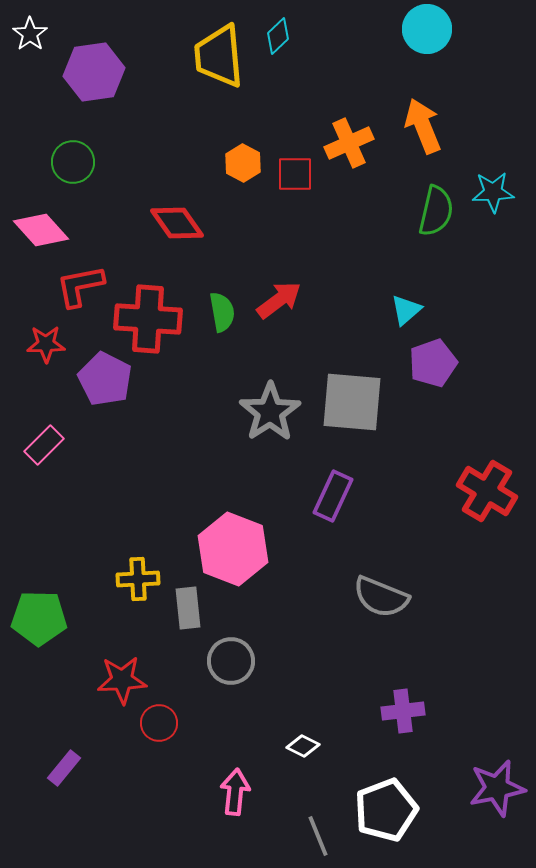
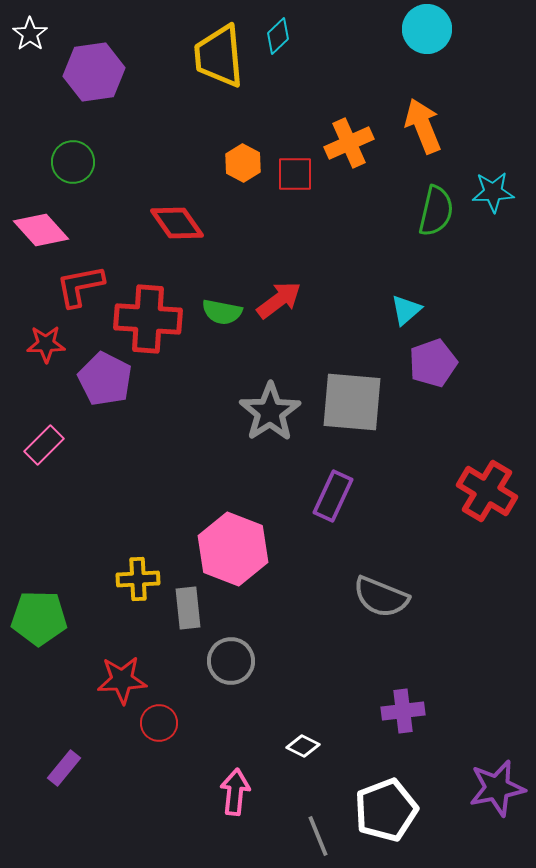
green semicircle at (222, 312): rotated 111 degrees clockwise
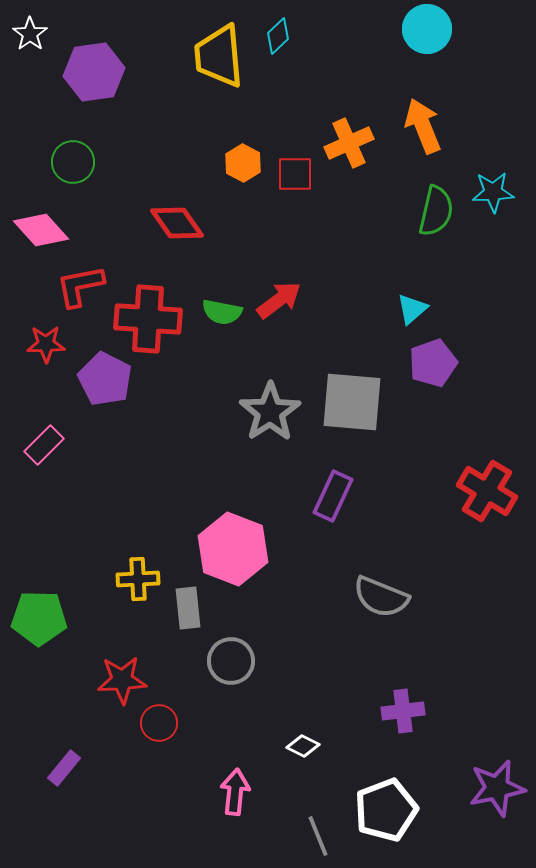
cyan triangle at (406, 310): moved 6 px right, 1 px up
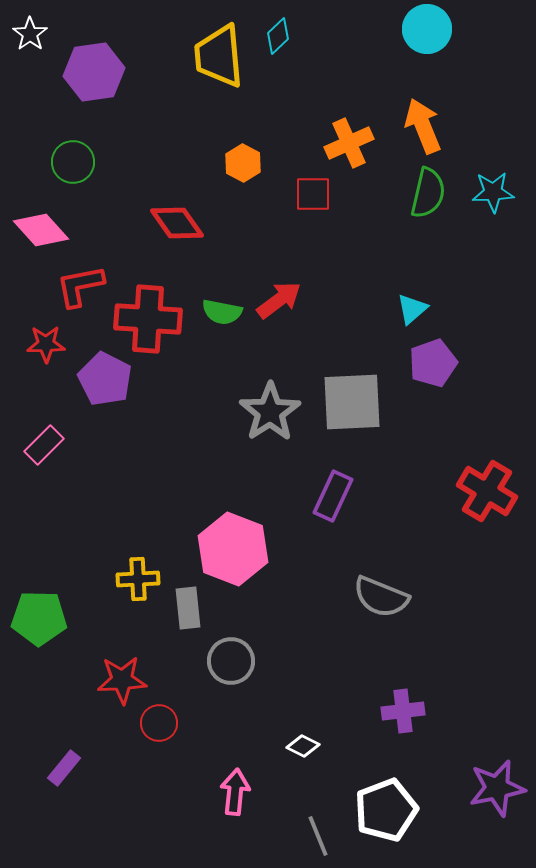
red square at (295, 174): moved 18 px right, 20 px down
green semicircle at (436, 211): moved 8 px left, 18 px up
gray square at (352, 402): rotated 8 degrees counterclockwise
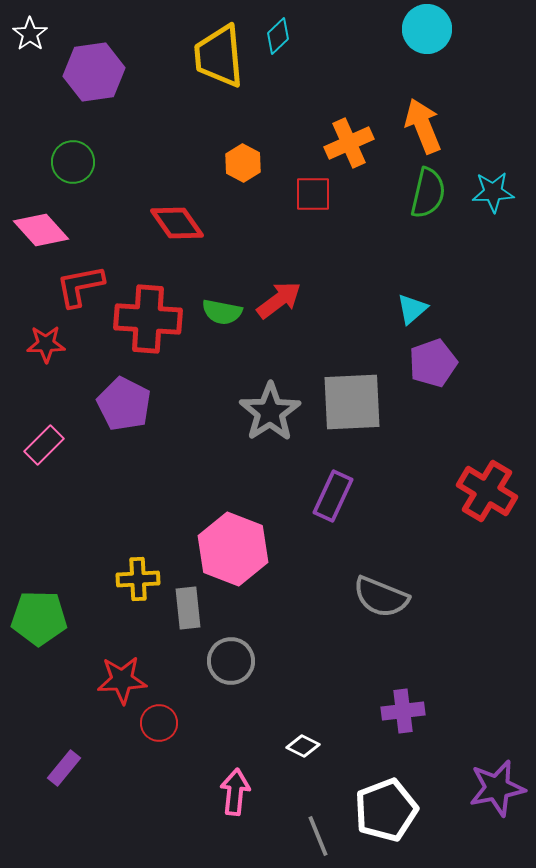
purple pentagon at (105, 379): moved 19 px right, 25 px down
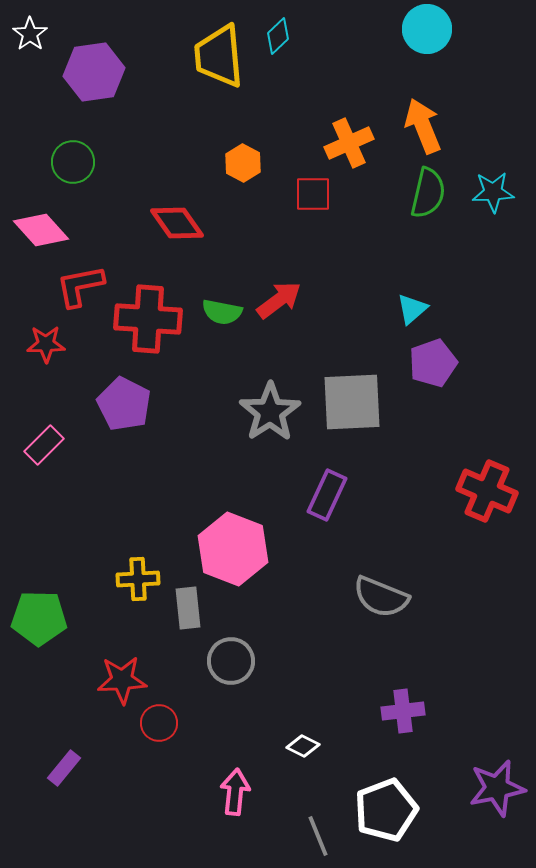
red cross at (487, 491): rotated 8 degrees counterclockwise
purple rectangle at (333, 496): moved 6 px left, 1 px up
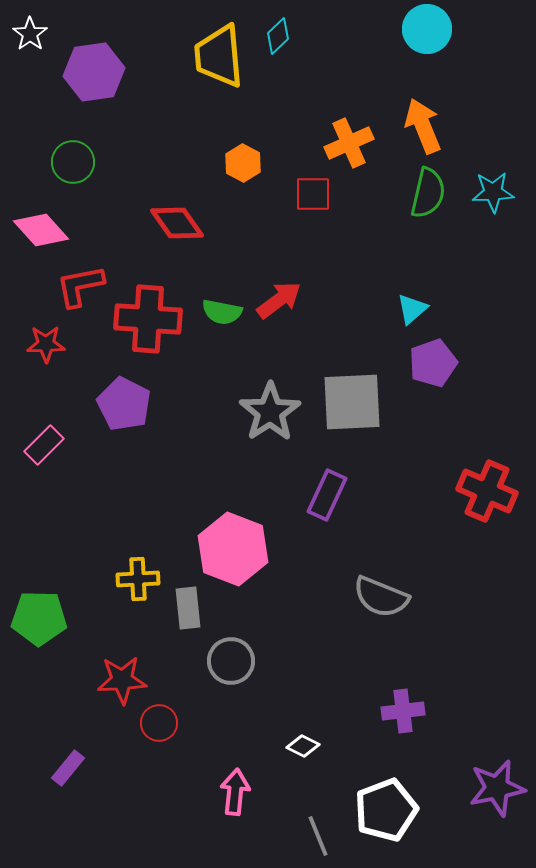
purple rectangle at (64, 768): moved 4 px right
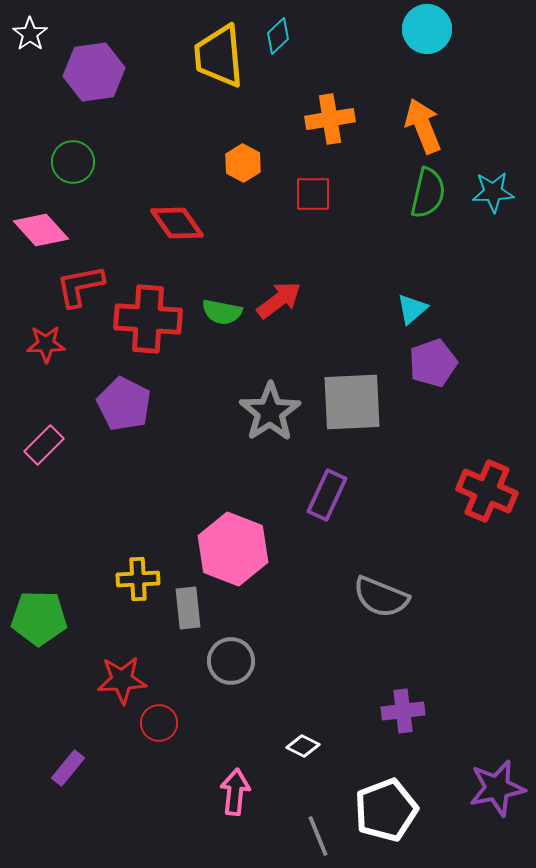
orange cross at (349, 143): moved 19 px left, 24 px up; rotated 15 degrees clockwise
